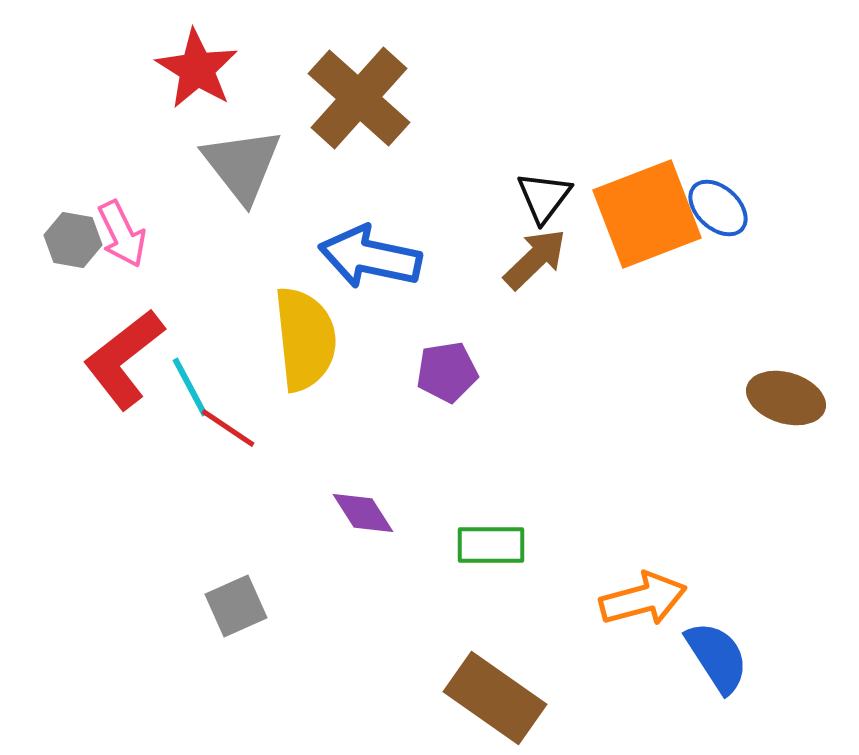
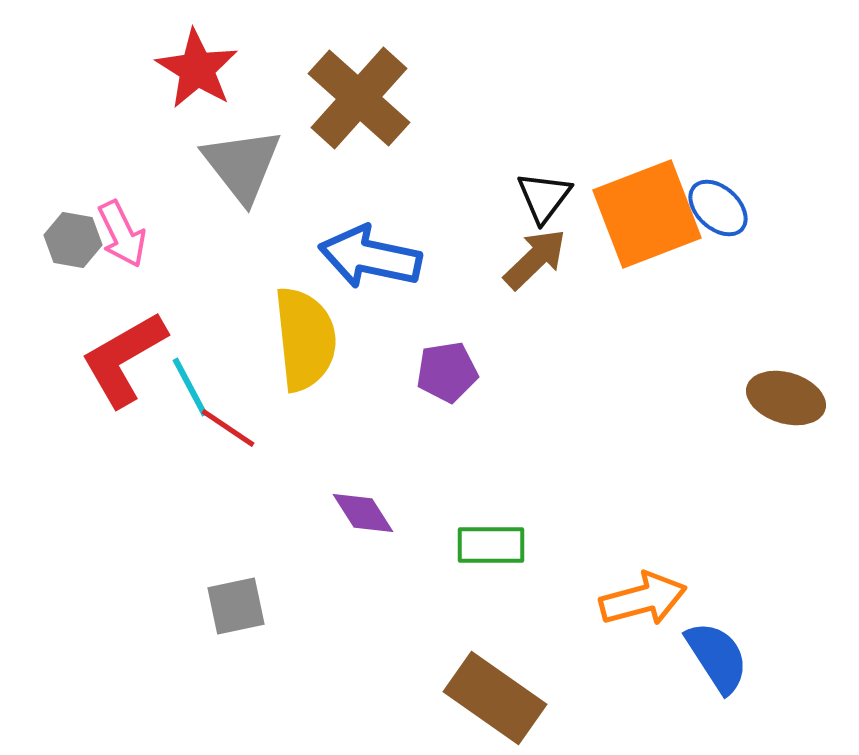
red L-shape: rotated 8 degrees clockwise
gray square: rotated 12 degrees clockwise
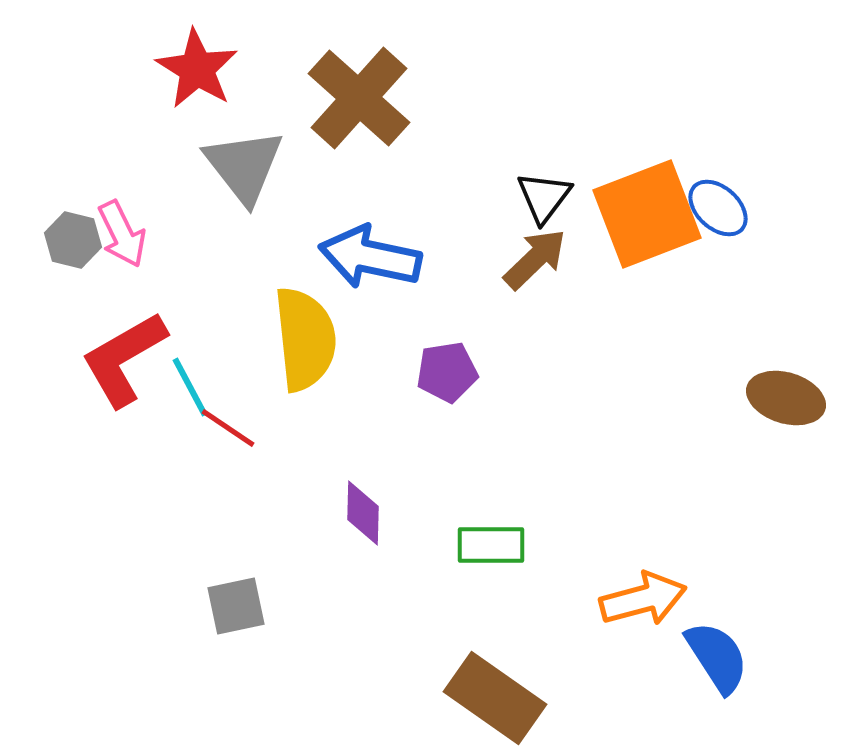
gray triangle: moved 2 px right, 1 px down
gray hexagon: rotated 4 degrees clockwise
purple diamond: rotated 34 degrees clockwise
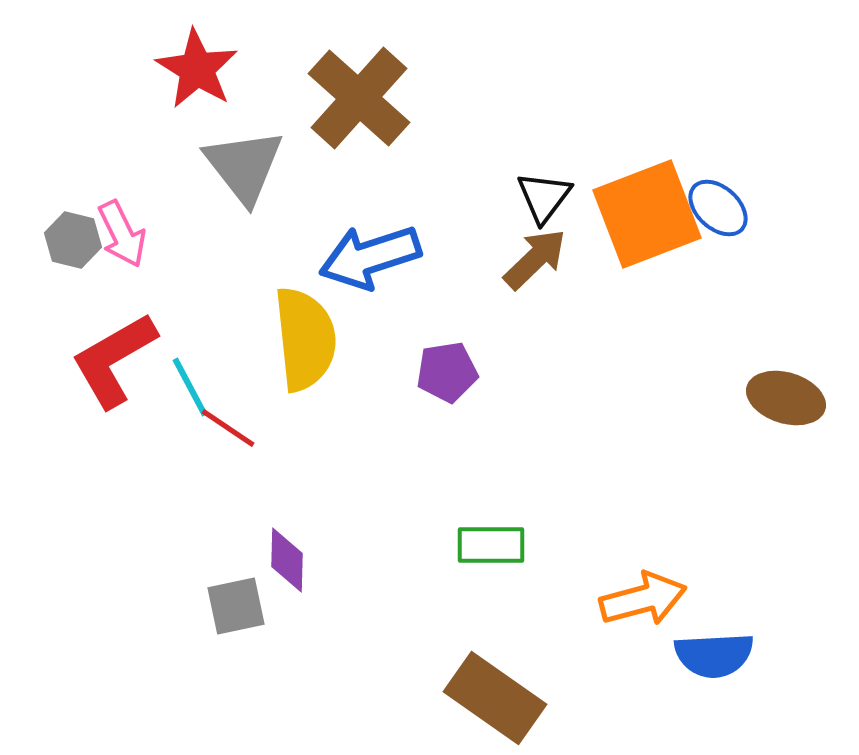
blue arrow: rotated 30 degrees counterclockwise
red L-shape: moved 10 px left, 1 px down
purple diamond: moved 76 px left, 47 px down
blue semicircle: moved 3 px left, 2 px up; rotated 120 degrees clockwise
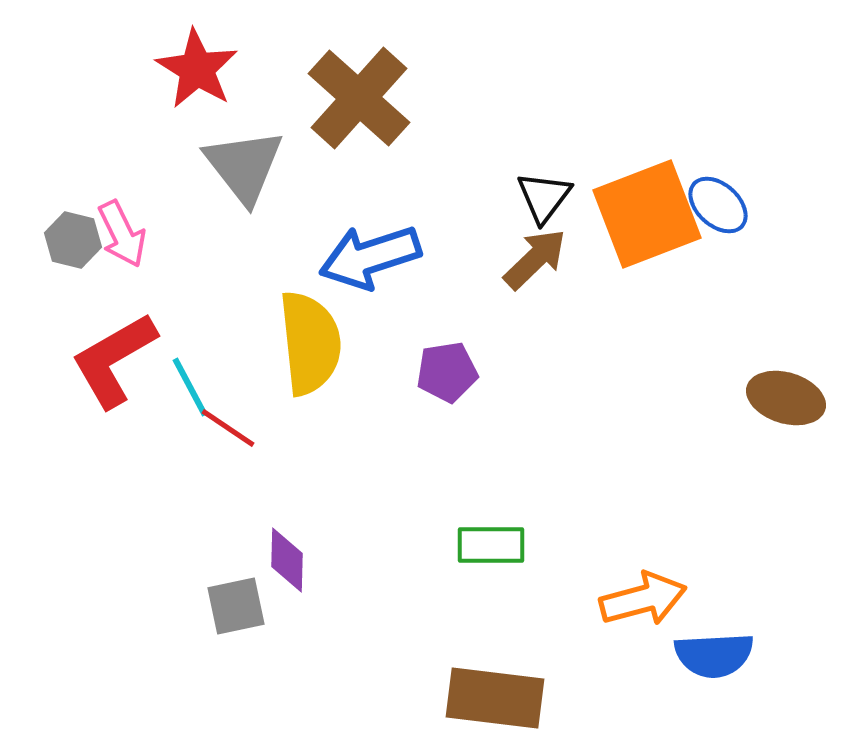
blue ellipse: moved 3 px up
yellow semicircle: moved 5 px right, 4 px down
brown rectangle: rotated 28 degrees counterclockwise
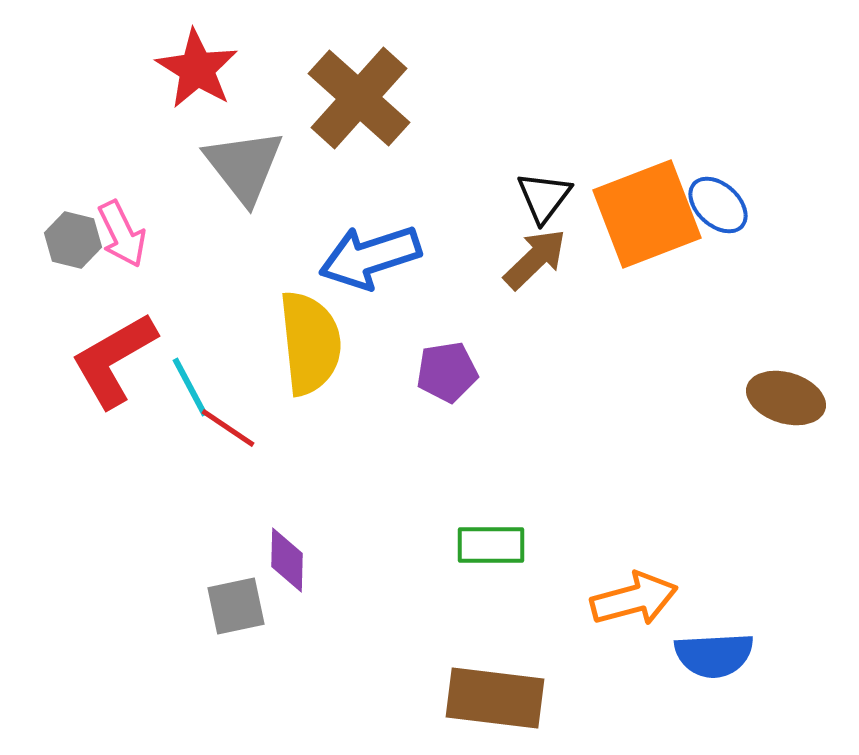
orange arrow: moved 9 px left
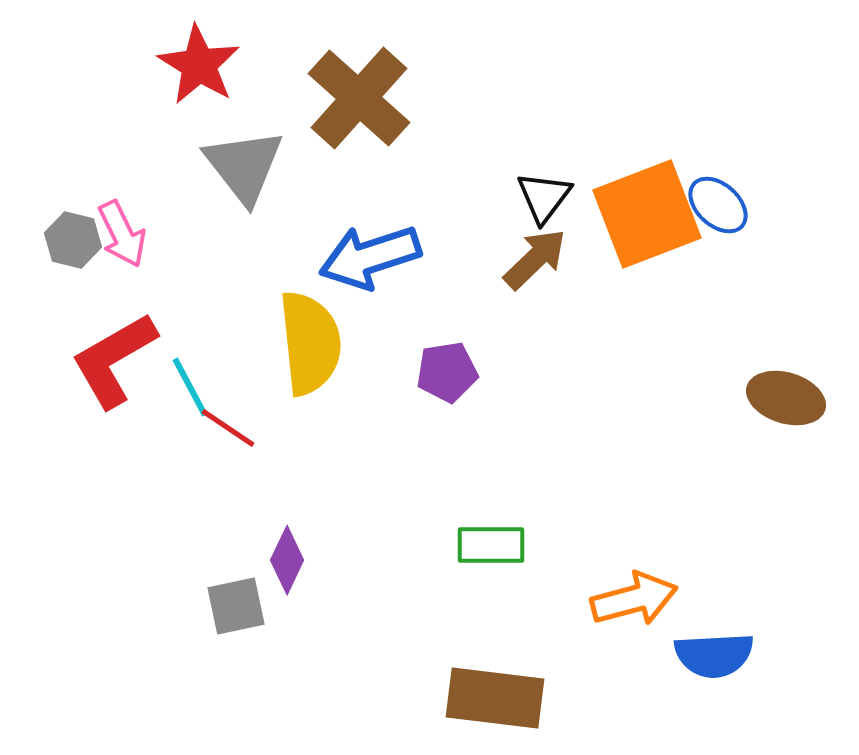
red star: moved 2 px right, 4 px up
purple diamond: rotated 24 degrees clockwise
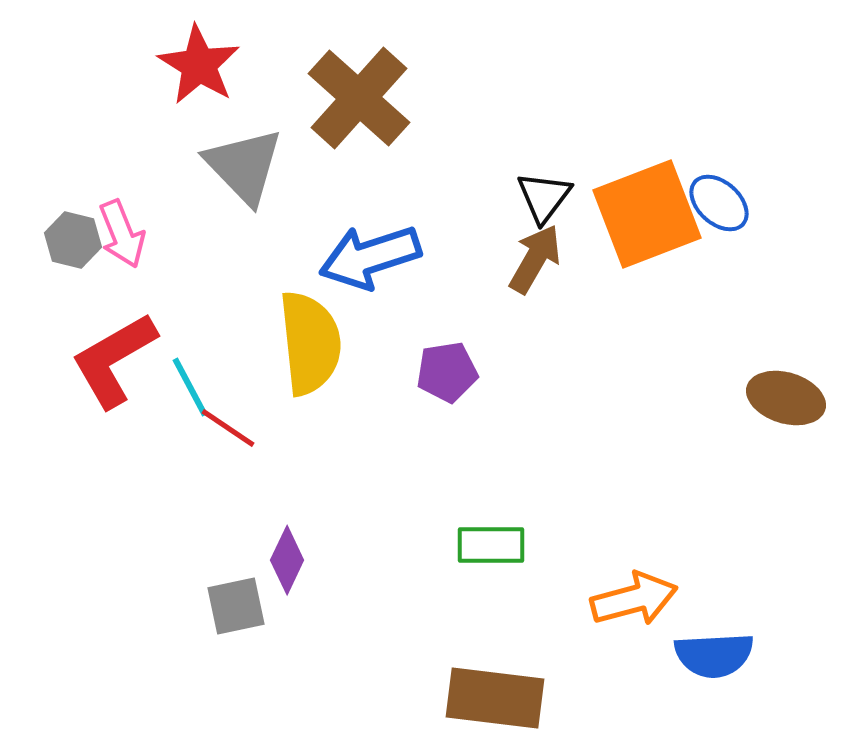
gray triangle: rotated 6 degrees counterclockwise
blue ellipse: moved 1 px right, 2 px up
pink arrow: rotated 4 degrees clockwise
brown arrow: rotated 16 degrees counterclockwise
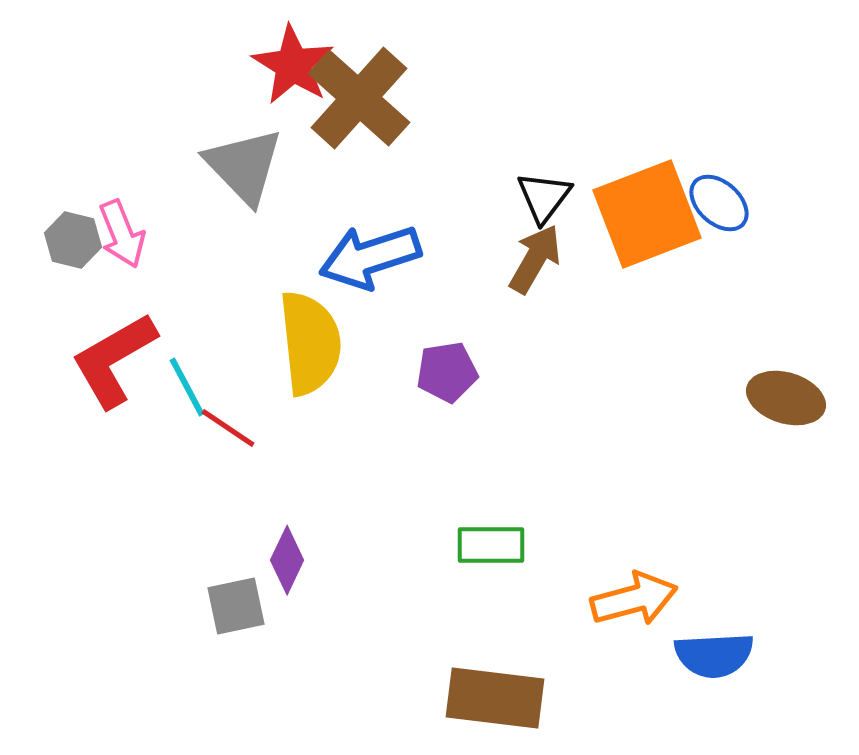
red star: moved 94 px right
cyan line: moved 3 px left
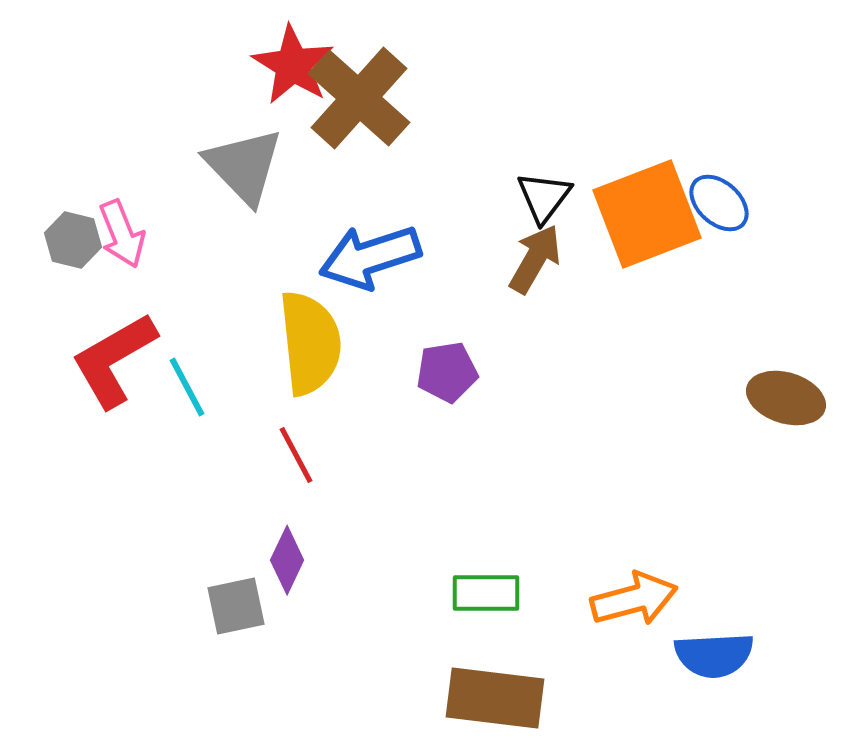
red line: moved 68 px right, 27 px down; rotated 28 degrees clockwise
green rectangle: moved 5 px left, 48 px down
